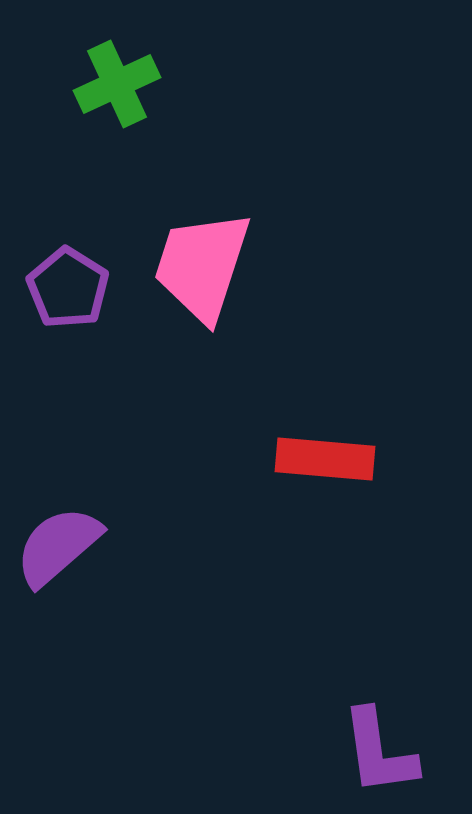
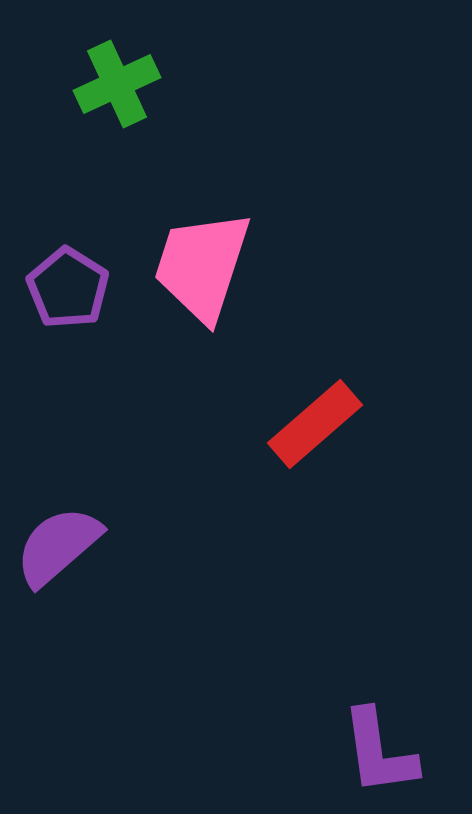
red rectangle: moved 10 px left, 35 px up; rotated 46 degrees counterclockwise
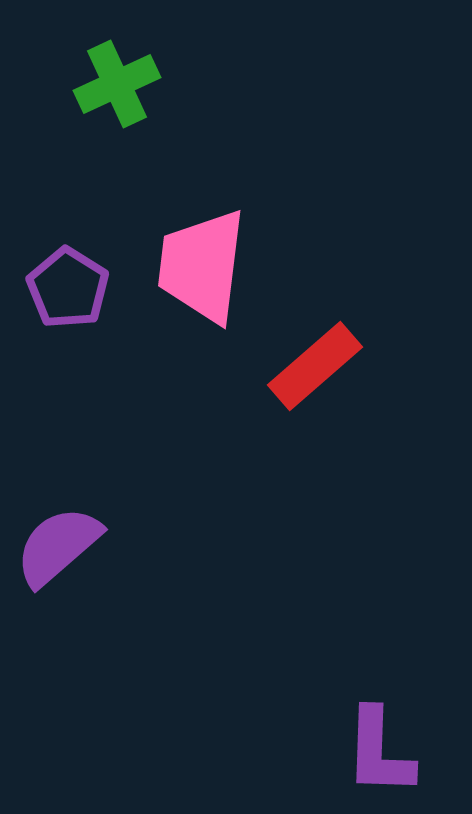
pink trapezoid: rotated 11 degrees counterclockwise
red rectangle: moved 58 px up
purple L-shape: rotated 10 degrees clockwise
